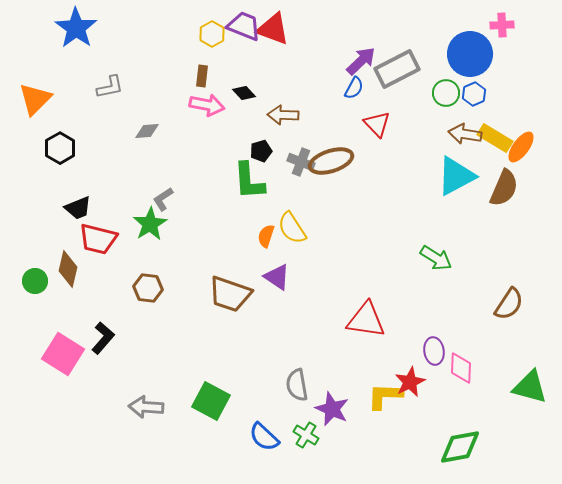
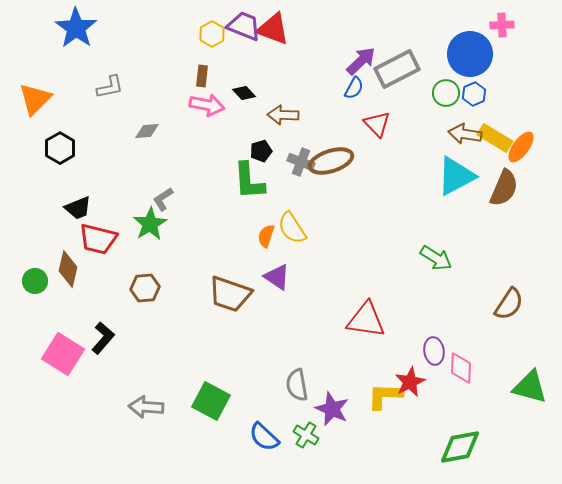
brown hexagon at (148, 288): moved 3 px left; rotated 12 degrees counterclockwise
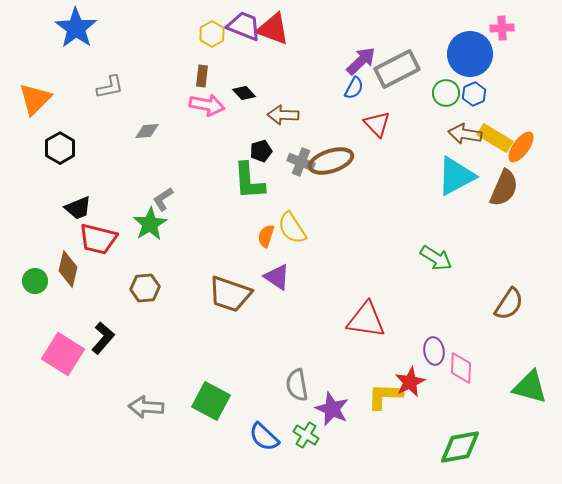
pink cross at (502, 25): moved 3 px down
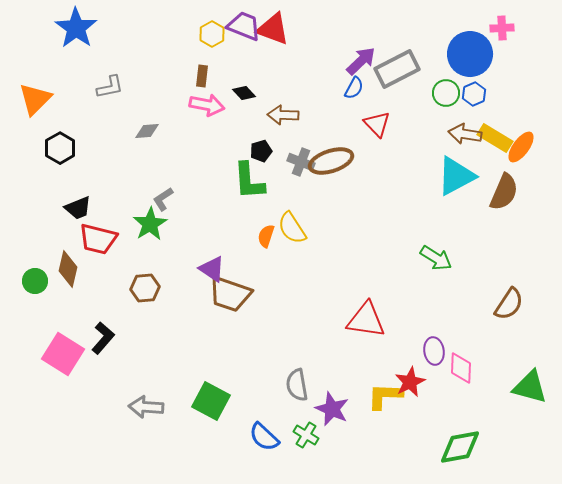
brown semicircle at (504, 188): moved 4 px down
purple triangle at (277, 277): moved 65 px left, 8 px up
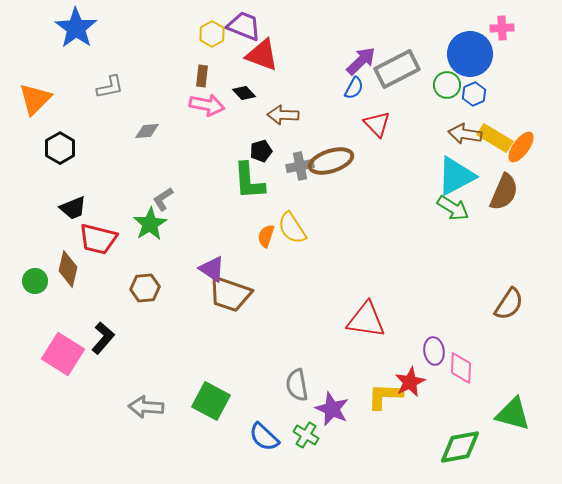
red triangle at (273, 29): moved 11 px left, 26 px down
green circle at (446, 93): moved 1 px right, 8 px up
gray cross at (301, 162): moved 1 px left, 4 px down; rotated 32 degrees counterclockwise
black trapezoid at (78, 208): moved 5 px left
green arrow at (436, 258): moved 17 px right, 50 px up
green triangle at (530, 387): moved 17 px left, 27 px down
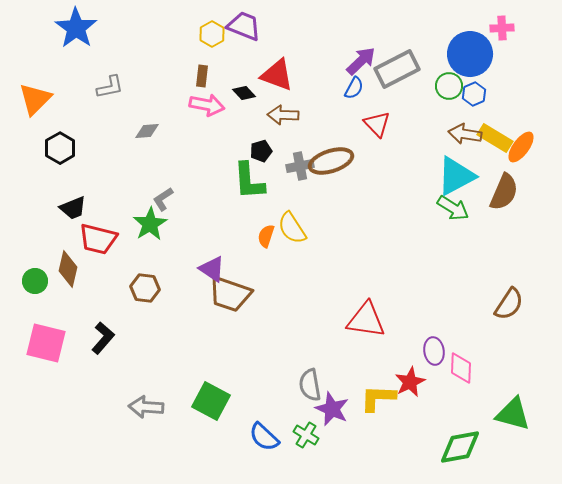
red triangle at (262, 55): moved 15 px right, 20 px down
green circle at (447, 85): moved 2 px right, 1 px down
brown hexagon at (145, 288): rotated 12 degrees clockwise
pink square at (63, 354): moved 17 px left, 11 px up; rotated 18 degrees counterclockwise
gray semicircle at (297, 385): moved 13 px right
yellow L-shape at (385, 396): moved 7 px left, 2 px down
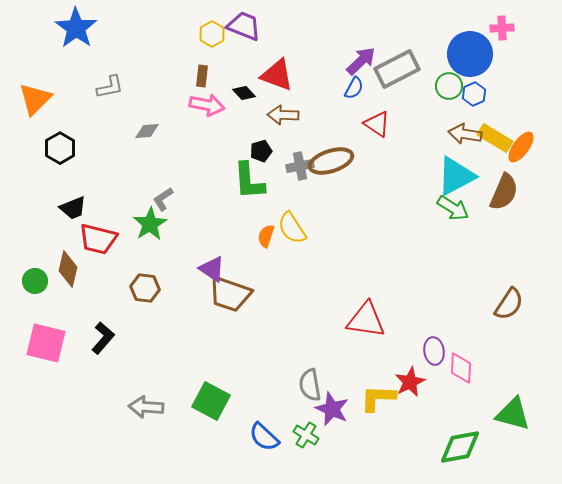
red triangle at (377, 124): rotated 12 degrees counterclockwise
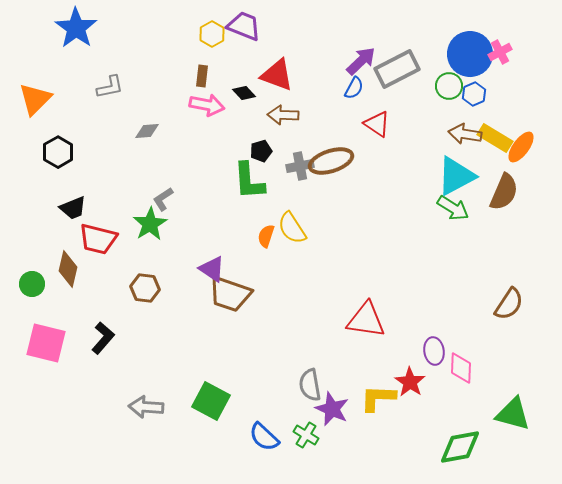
pink cross at (502, 28): moved 2 px left, 24 px down; rotated 25 degrees counterclockwise
black hexagon at (60, 148): moved 2 px left, 4 px down
green circle at (35, 281): moved 3 px left, 3 px down
red star at (410, 382): rotated 12 degrees counterclockwise
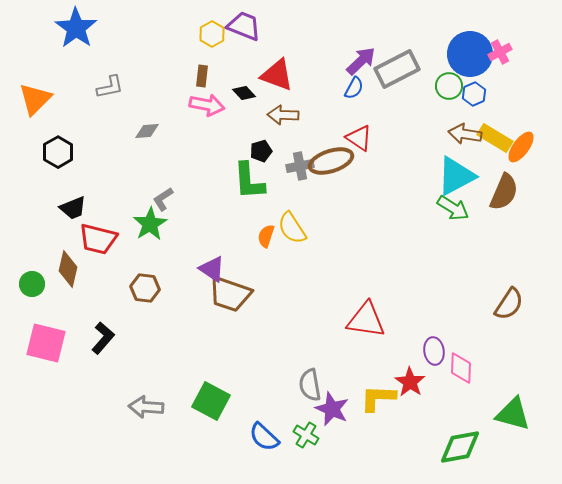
red triangle at (377, 124): moved 18 px left, 14 px down
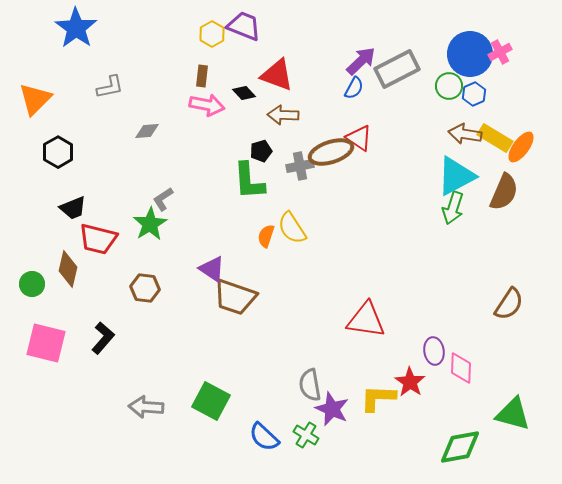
brown ellipse at (331, 161): moved 9 px up
green arrow at (453, 208): rotated 76 degrees clockwise
brown trapezoid at (230, 294): moved 5 px right, 3 px down
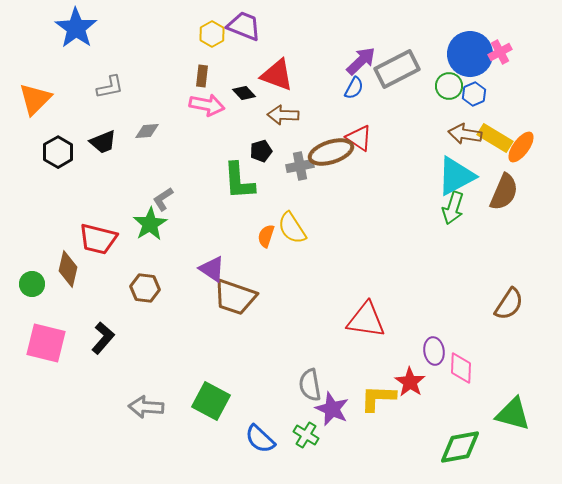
green L-shape at (249, 181): moved 10 px left
black trapezoid at (73, 208): moved 30 px right, 66 px up
blue semicircle at (264, 437): moved 4 px left, 2 px down
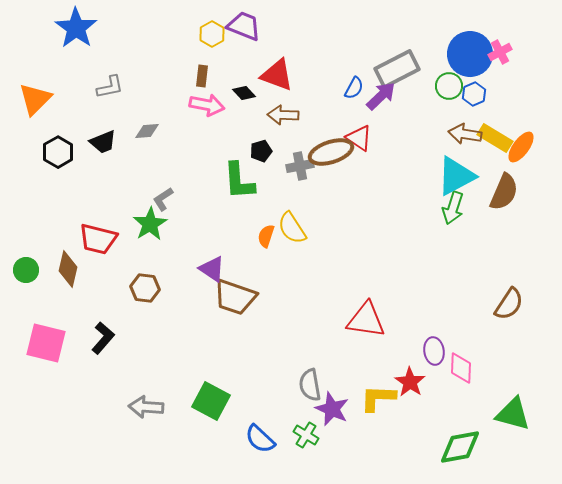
purple arrow at (361, 61): moved 20 px right, 35 px down
green circle at (32, 284): moved 6 px left, 14 px up
